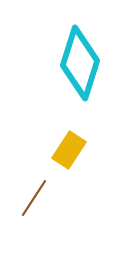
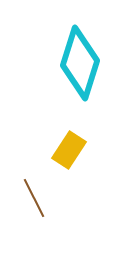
brown line: rotated 60 degrees counterclockwise
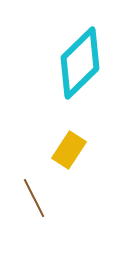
cyan diamond: rotated 28 degrees clockwise
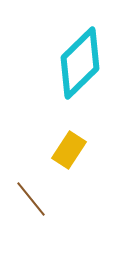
brown line: moved 3 px left, 1 px down; rotated 12 degrees counterclockwise
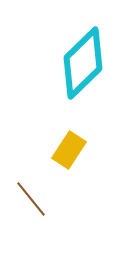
cyan diamond: moved 3 px right
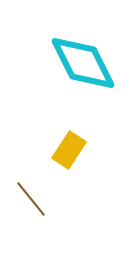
cyan diamond: rotated 72 degrees counterclockwise
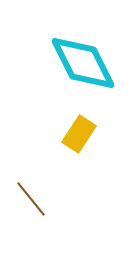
yellow rectangle: moved 10 px right, 16 px up
